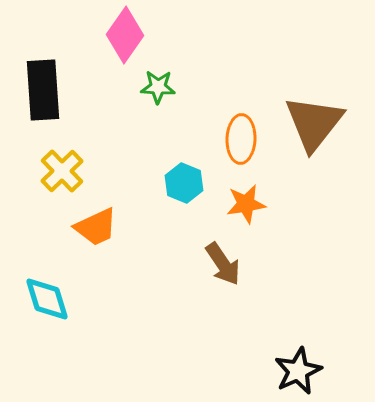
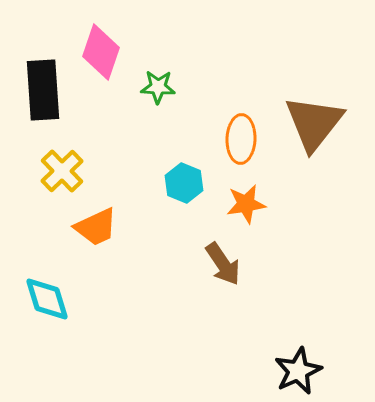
pink diamond: moved 24 px left, 17 px down; rotated 16 degrees counterclockwise
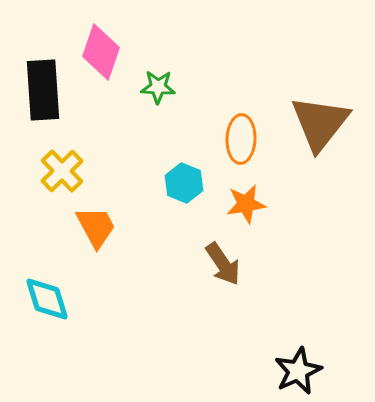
brown triangle: moved 6 px right
orange trapezoid: rotated 93 degrees counterclockwise
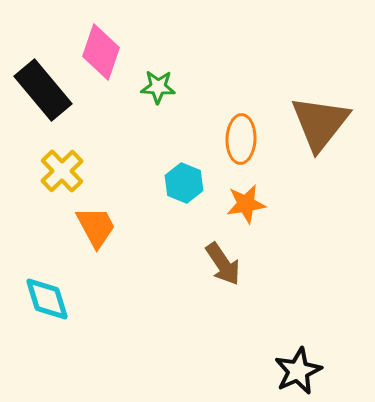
black rectangle: rotated 36 degrees counterclockwise
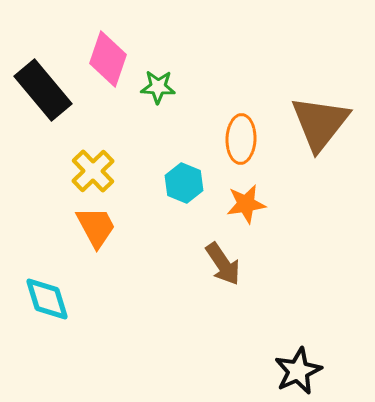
pink diamond: moved 7 px right, 7 px down
yellow cross: moved 31 px right
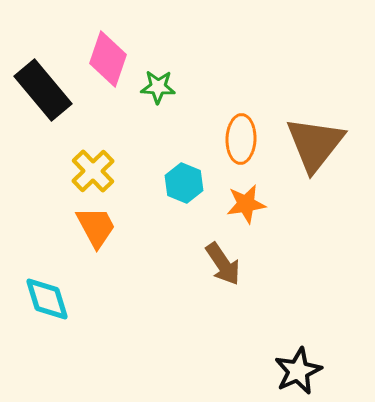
brown triangle: moved 5 px left, 21 px down
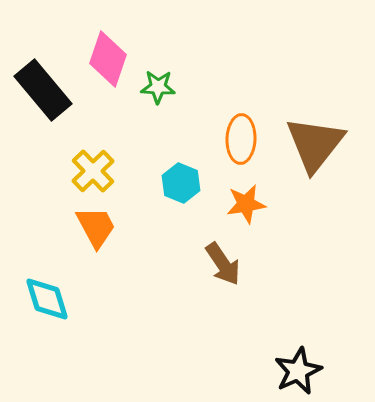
cyan hexagon: moved 3 px left
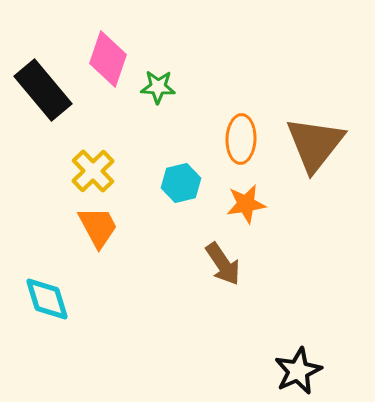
cyan hexagon: rotated 24 degrees clockwise
orange trapezoid: moved 2 px right
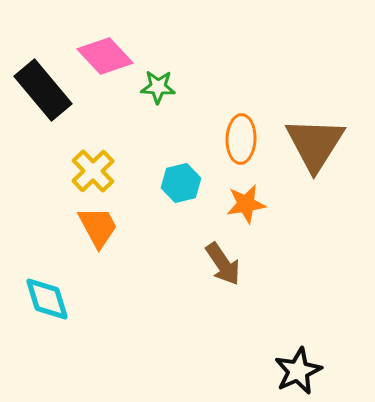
pink diamond: moved 3 px left, 3 px up; rotated 62 degrees counterclockwise
brown triangle: rotated 6 degrees counterclockwise
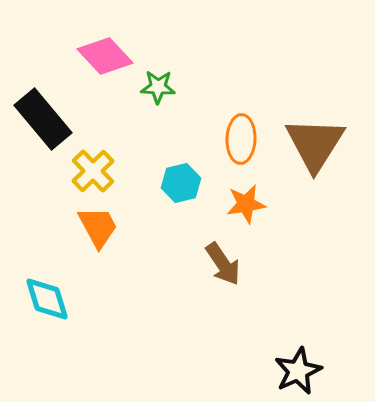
black rectangle: moved 29 px down
